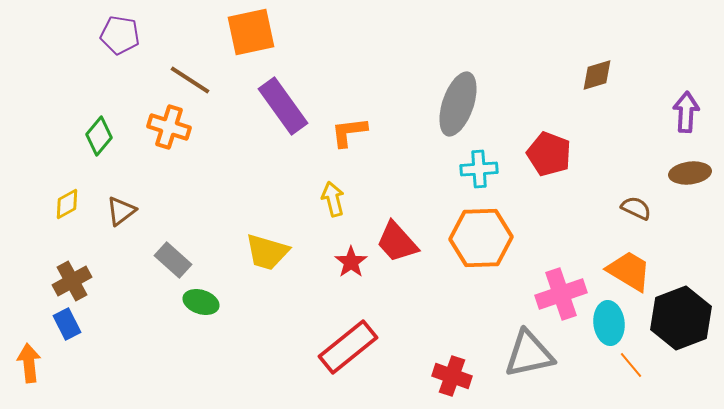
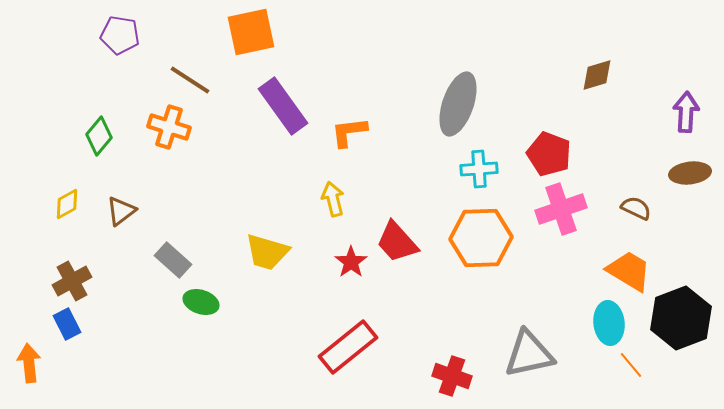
pink cross: moved 85 px up
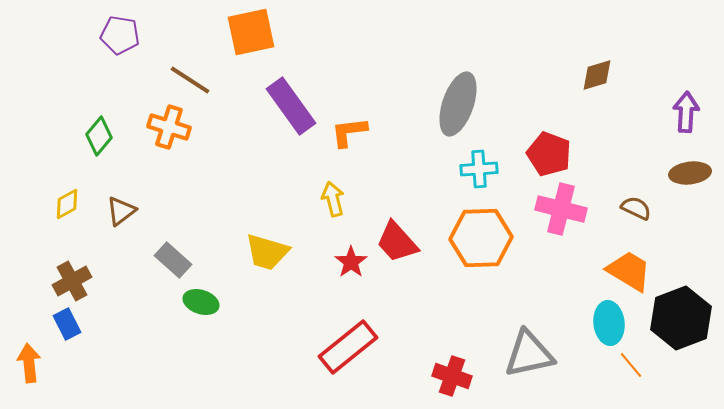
purple rectangle: moved 8 px right
pink cross: rotated 33 degrees clockwise
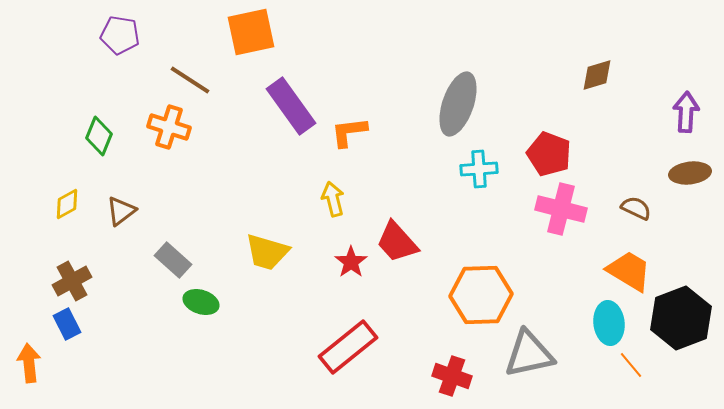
green diamond: rotated 18 degrees counterclockwise
orange hexagon: moved 57 px down
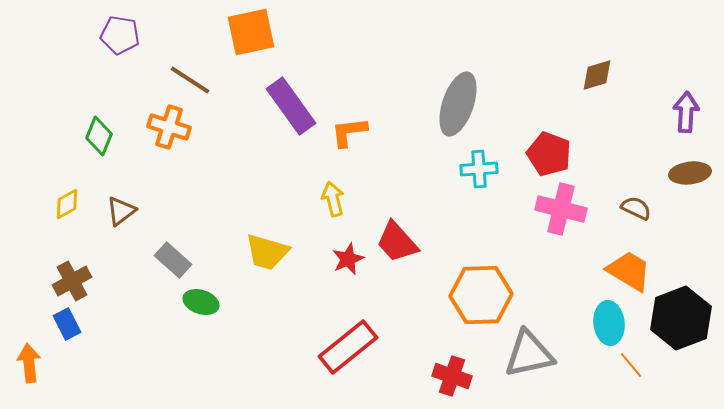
red star: moved 3 px left, 3 px up; rotated 12 degrees clockwise
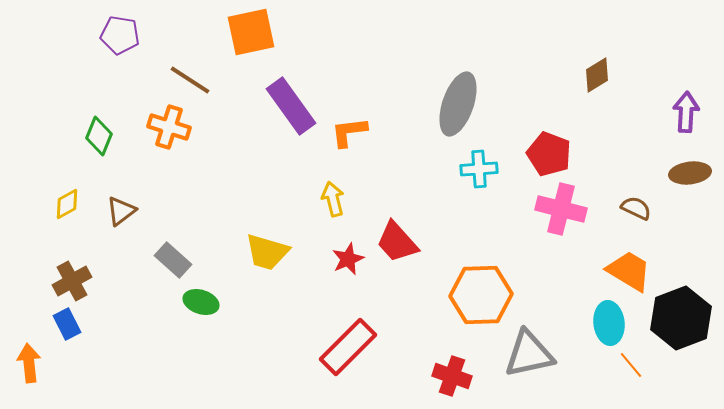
brown diamond: rotated 15 degrees counterclockwise
red rectangle: rotated 6 degrees counterclockwise
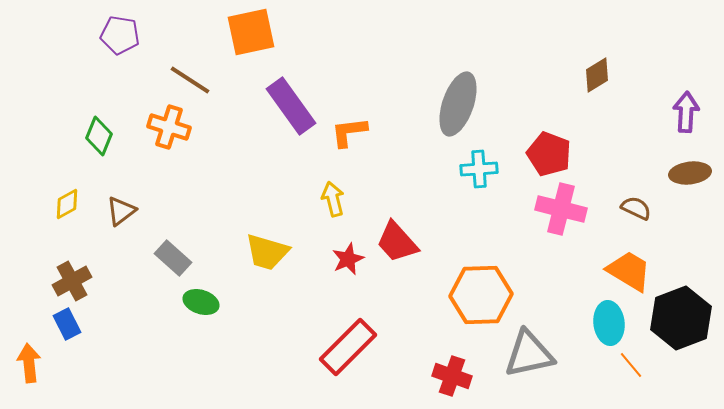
gray rectangle: moved 2 px up
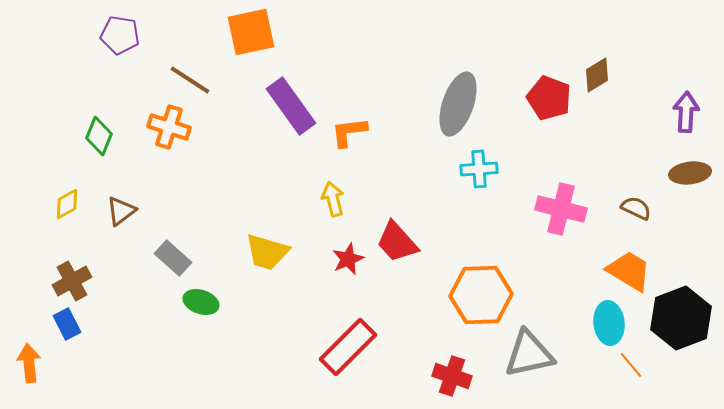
red pentagon: moved 56 px up
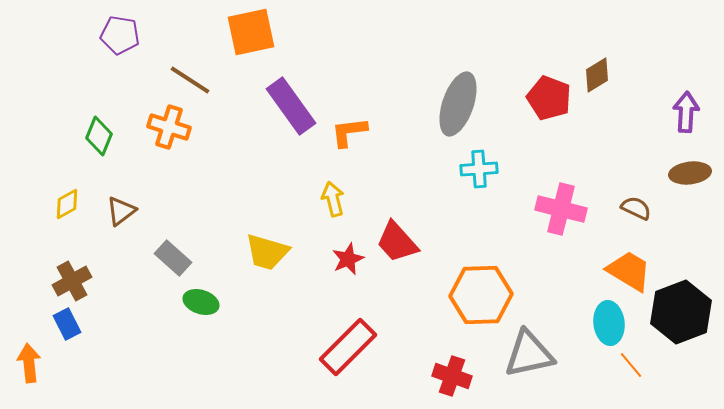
black hexagon: moved 6 px up
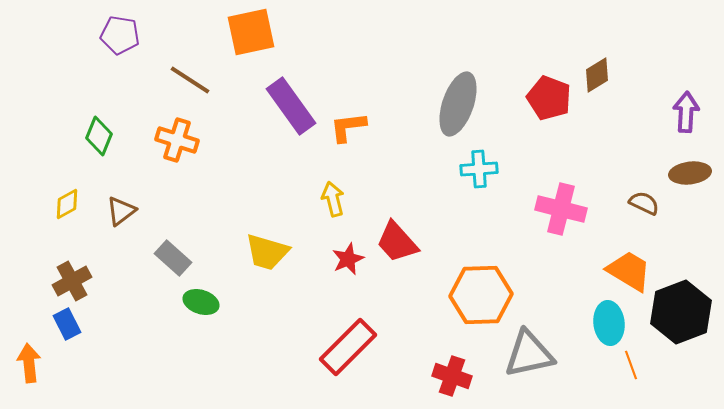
orange cross: moved 8 px right, 13 px down
orange L-shape: moved 1 px left, 5 px up
brown semicircle: moved 8 px right, 5 px up
orange line: rotated 20 degrees clockwise
